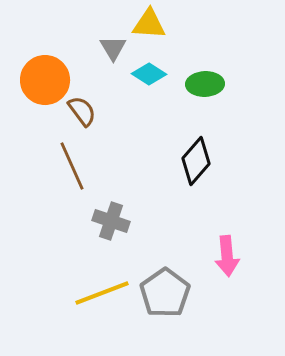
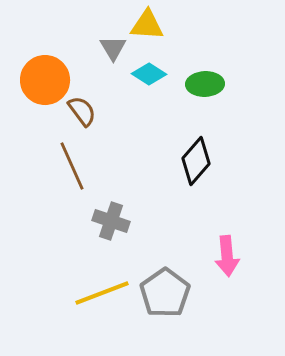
yellow triangle: moved 2 px left, 1 px down
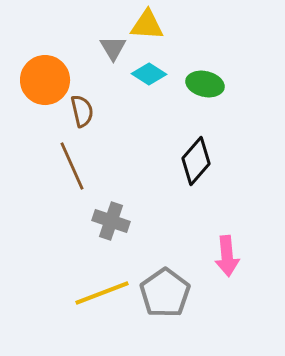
green ellipse: rotated 15 degrees clockwise
brown semicircle: rotated 24 degrees clockwise
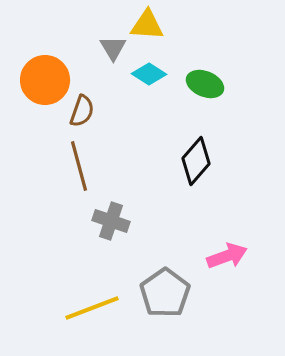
green ellipse: rotated 9 degrees clockwise
brown semicircle: rotated 32 degrees clockwise
brown line: moved 7 px right; rotated 9 degrees clockwise
pink arrow: rotated 105 degrees counterclockwise
yellow line: moved 10 px left, 15 px down
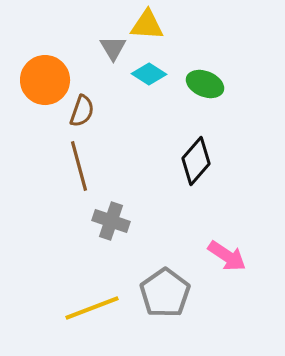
pink arrow: rotated 54 degrees clockwise
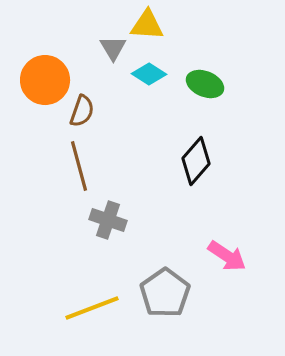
gray cross: moved 3 px left, 1 px up
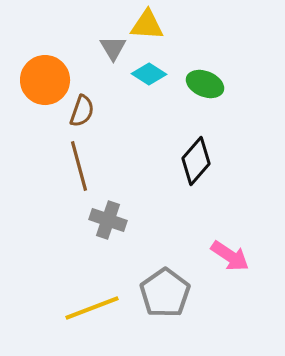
pink arrow: moved 3 px right
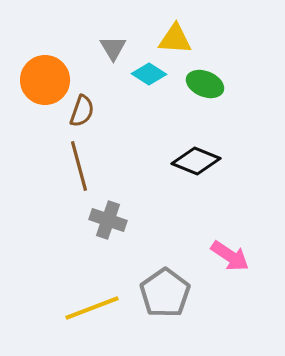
yellow triangle: moved 28 px right, 14 px down
black diamond: rotated 72 degrees clockwise
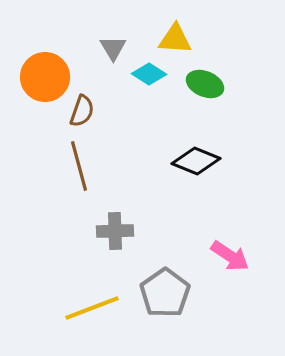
orange circle: moved 3 px up
gray cross: moved 7 px right, 11 px down; rotated 21 degrees counterclockwise
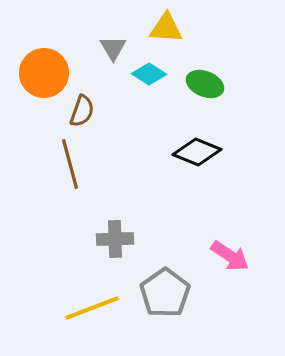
yellow triangle: moved 9 px left, 11 px up
orange circle: moved 1 px left, 4 px up
black diamond: moved 1 px right, 9 px up
brown line: moved 9 px left, 2 px up
gray cross: moved 8 px down
